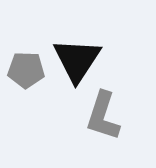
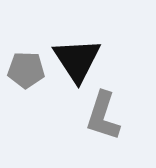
black triangle: rotated 6 degrees counterclockwise
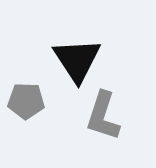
gray pentagon: moved 31 px down
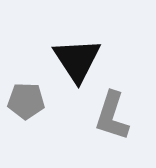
gray L-shape: moved 9 px right
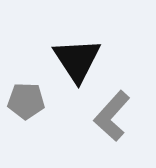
gray L-shape: rotated 24 degrees clockwise
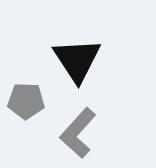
gray L-shape: moved 34 px left, 17 px down
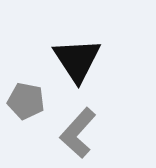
gray pentagon: rotated 9 degrees clockwise
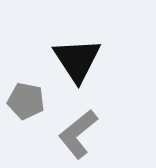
gray L-shape: moved 1 px down; rotated 9 degrees clockwise
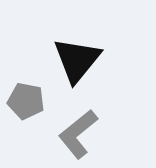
black triangle: rotated 12 degrees clockwise
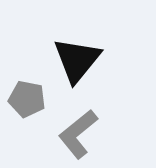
gray pentagon: moved 1 px right, 2 px up
